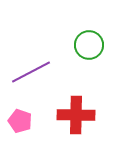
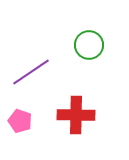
purple line: rotated 6 degrees counterclockwise
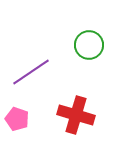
red cross: rotated 15 degrees clockwise
pink pentagon: moved 3 px left, 2 px up
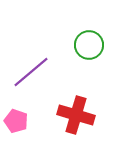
purple line: rotated 6 degrees counterclockwise
pink pentagon: moved 1 px left, 2 px down
